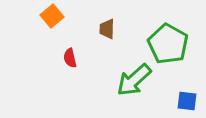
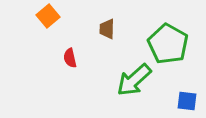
orange square: moved 4 px left
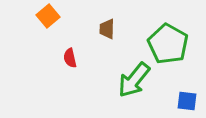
green arrow: rotated 9 degrees counterclockwise
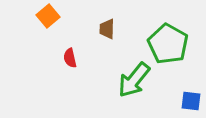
blue square: moved 4 px right
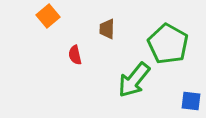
red semicircle: moved 5 px right, 3 px up
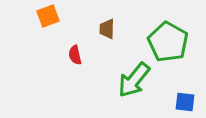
orange square: rotated 20 degrees clockwise
green pentagon: moved 2 px up
blue square: moved 6 px left, 1 px down
